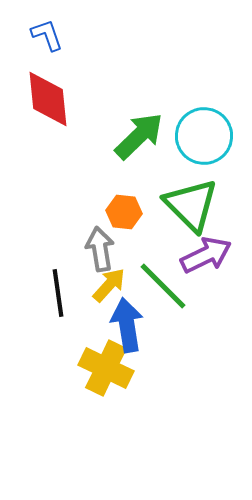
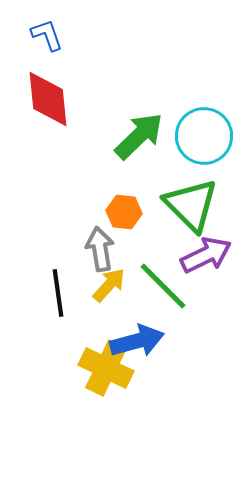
blue arrow: moved 10 px right, 16 px down; rotated 84 degrees clockwise
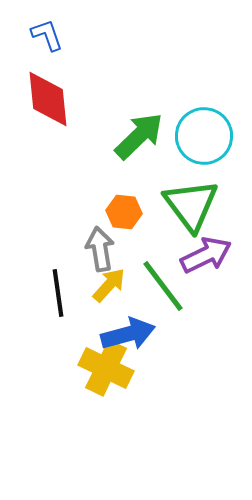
green triangle: rotated 8 degrees clockwise
green line: rotated 8 degrees clockwise
blue arrow: moved 9 px left, 7 px up
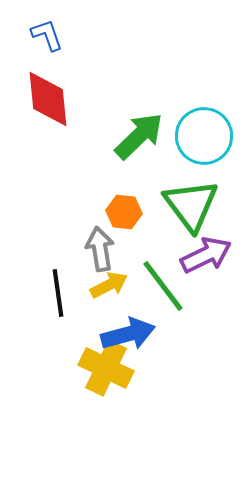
yellow arrow: rotated 21 degrees clockwise
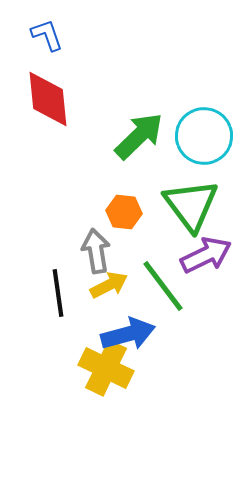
gray arrow: moved 4 px left, 2 px down
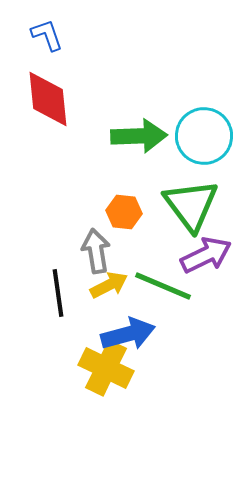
green arrow: rotated 42 degrees clockwise
green line: rotated 30 degrees counterclockwise
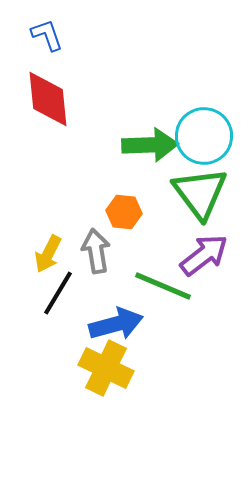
green arrow: moved 11 px right, 9 px down
green triangle: moved 9 px right, 12 px up
purple arrow: moved 2 px left; rotated 12 degrees counterclockwise
yellow arrow: moved 61 px left, 31 px up; rotated 144 degrees clockwise
black line: rotated 39 degrees clockwise
blue arrow: moved 12 px left, 10 px up
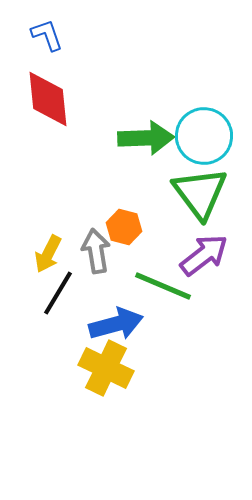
green arrow: moved 4 px left, 7 px up
orange hexagon: moved 15 px down; rotated 8 degrees clockwise
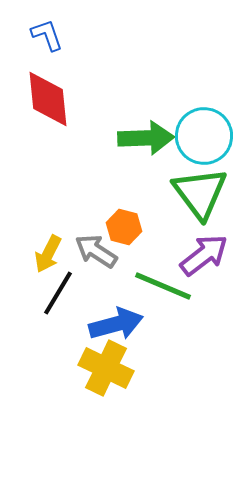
gray arrow: rotated 48 degrees counterclockwise
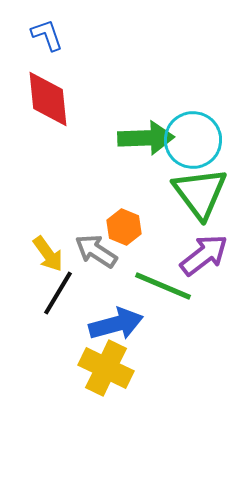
cyan circle: moved 11 px left, 4 px down
orange hexagon: rotated 8 degrees clockwise
yellow arrow: rotated 63 degrees counterclockwise
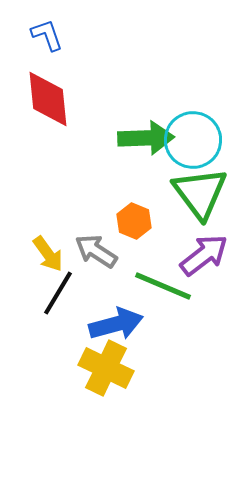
orange hexagon: moved 10 px right, 6 px up
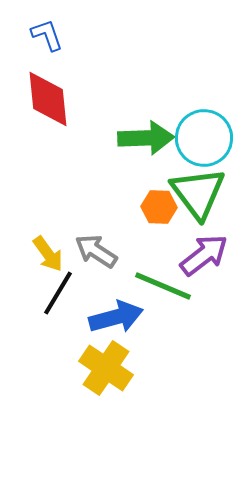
cyan circle: moved 11 px right, 2 px up
green triangle: moved 2 px left
orange hexagon: moved 25 px right, 14 px up; rotated 20 degrees counterclockwise
blue arrow: moved 7 px up
yellow cross: rotated 8 degrees clockwise
